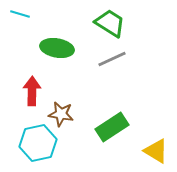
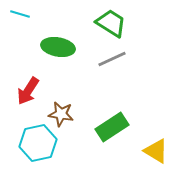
green trapezoid: moved 1 px right
green ellipse: moved 1 px right, 1 px up
red arrow: moved 4 px left; rotated 148 degrees counterclockwise
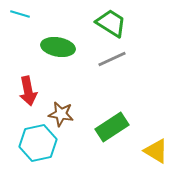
red arrow: rotated 44 degrees counterclockwise
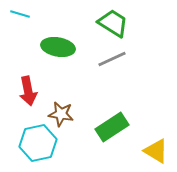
green trapezoid: moved 2 px right
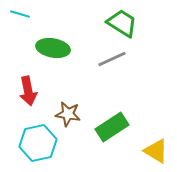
green trapezoid: moved 9 px right
green ellipse: moved 5 px left, 1 px down
brown star: moved 7 px right
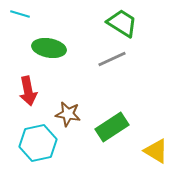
green ellipse: moved 4 px left
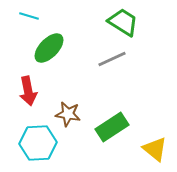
cyan line: moved 9 px right, 2 px down
green trapezoid: moved 1 px right, 1 px up
green ellipse: rotated 56 degrees counterclockwise
cyan hexagon: rotated 9 degrees clockwise
yellow triangle: moved 1 px left, 2 px up; rotated 8 degrees clockwise
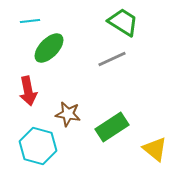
cyan line: moved 1 px right, 5 px down; rotated 24 degrees counterclockwise
cyan hexagon: moved 3 px down; rotated 18 degrees clockwise
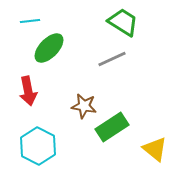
brown star: moved 16 px right, 8 px up
cyan hexagon: rotated 12 degrees clockwise
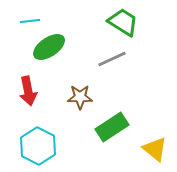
green ellipse: moved 1 px up; rotated 12 degrees clockwise
brown star: moved 4 px left, 9 px up; rotated 10 degrees counterclockwise
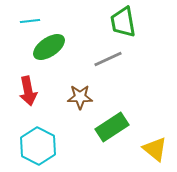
green trapezoid: rotated 132 degrees counterclockwise
gray line: moved 4 px left
